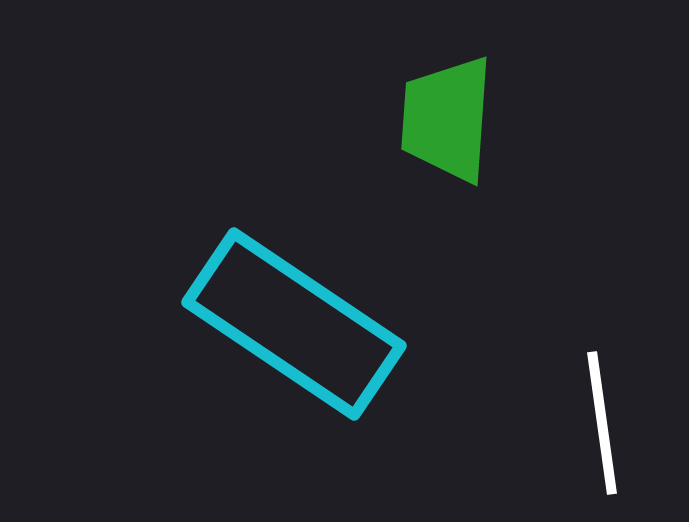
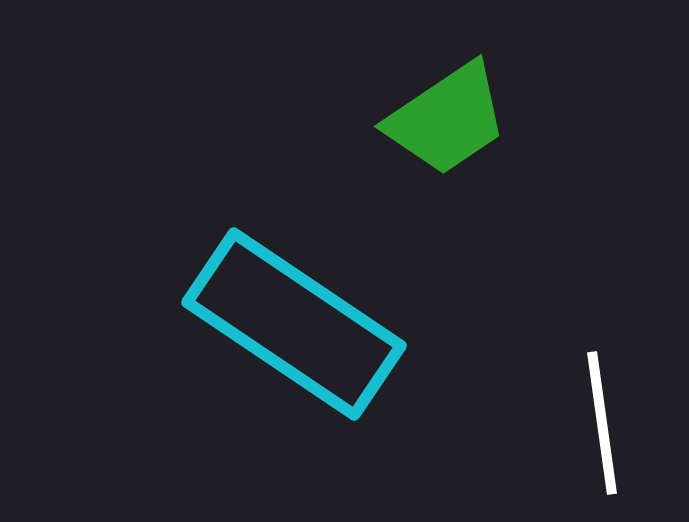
green trapezoid: rotated 128 degrees counterclockwise
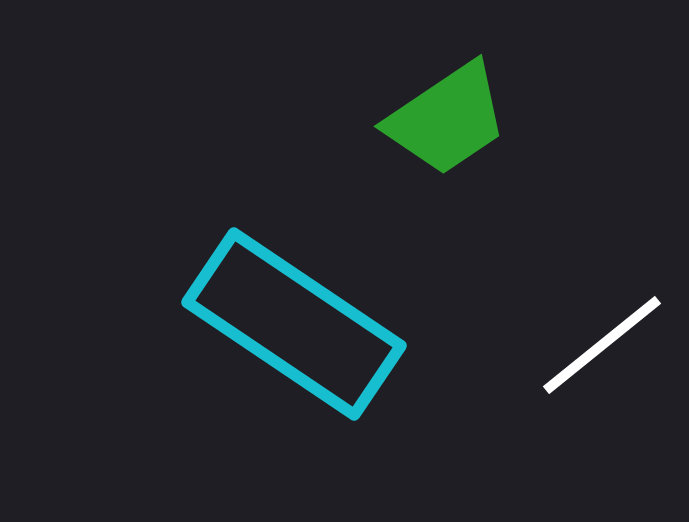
white line: moved 78 px up; rotated 59 degrees clockwise
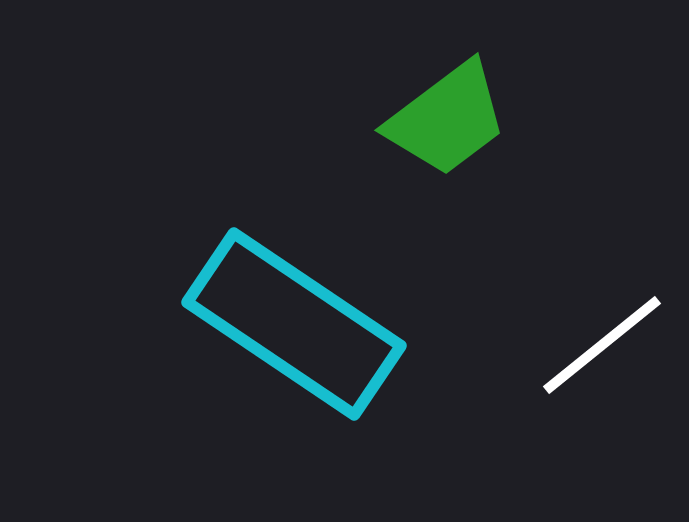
green trapezoid: rotated 3 degrees counterclockwise
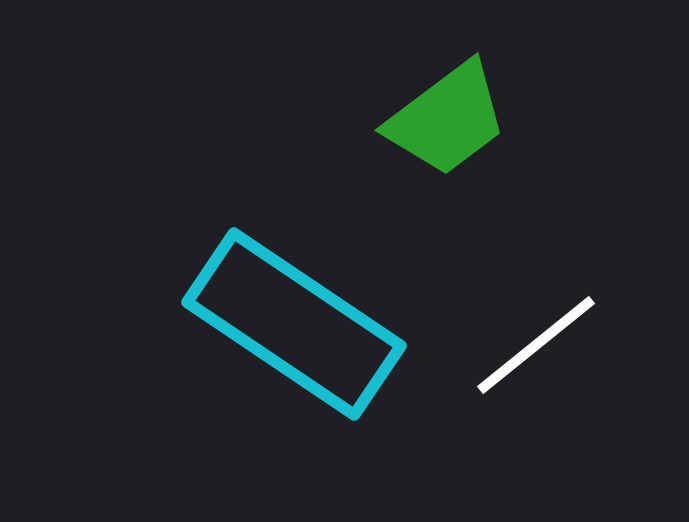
white line: moved 66 px left
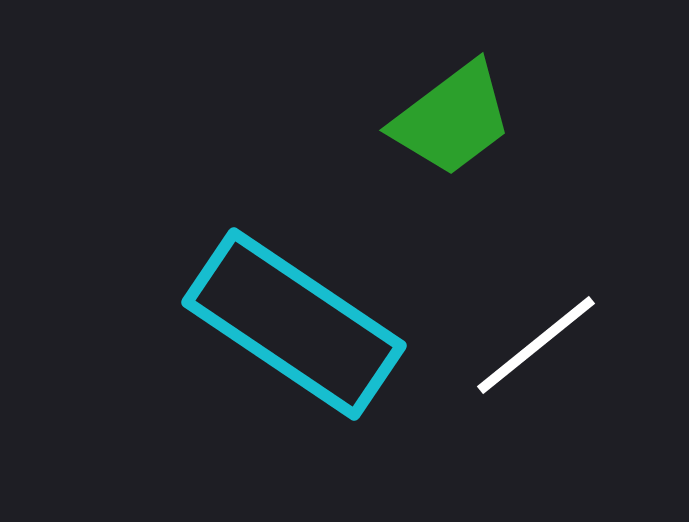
green trapezoid: moved 5 px right
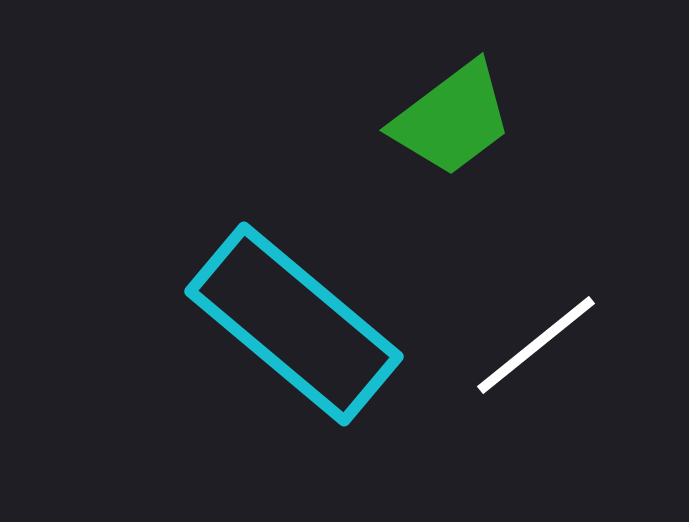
cyan rectangle: rotated 6 degrees clockwise
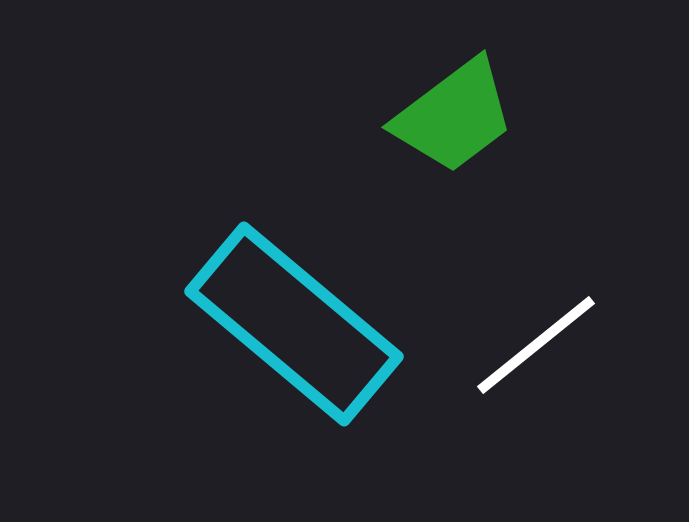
green trapezoid: moved 2 px right, 3 px up
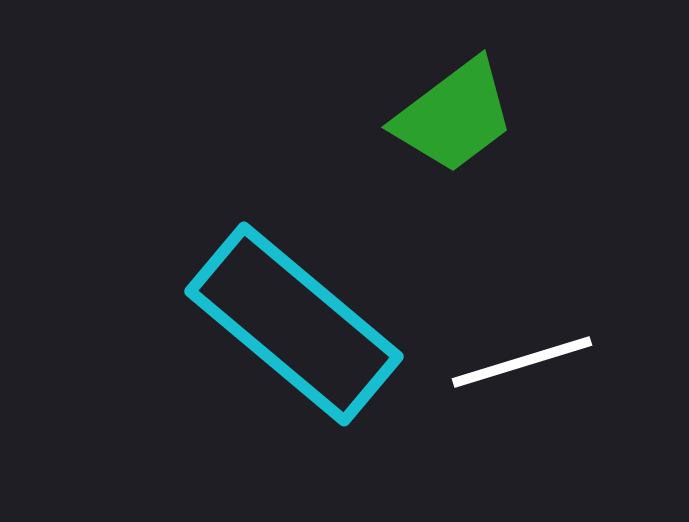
white line: moved 14 px left, 17 px down; rotated 22 degrees clockwise
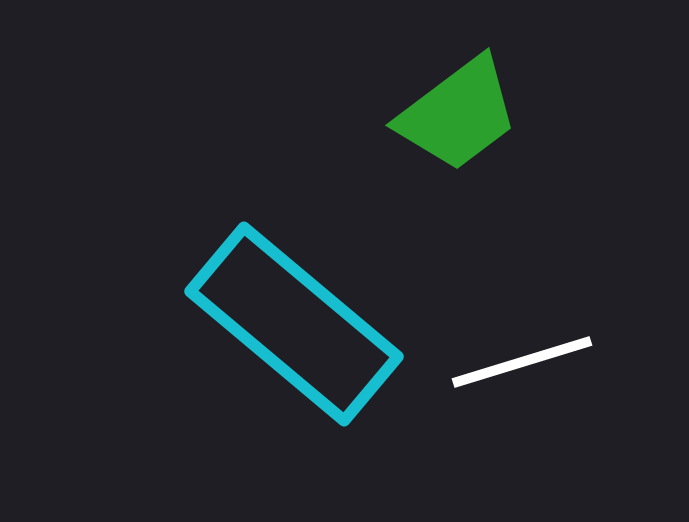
green trapezoid: moved 4 px right, 2 px up
